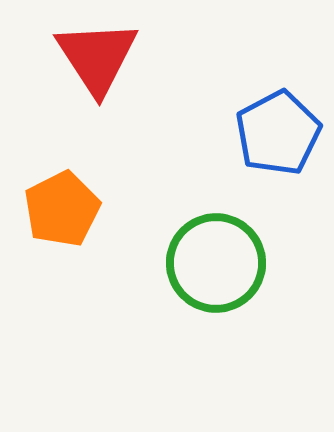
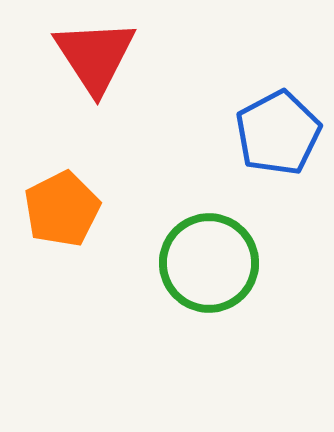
red triangle: moved 2 px left, 1 px up
green circle: moved 7 px left
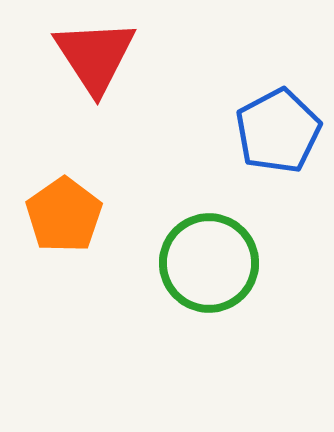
blue pentagon: moved 2 px up
orange pentagon: moved 2 px right, 6 px down; rotated 8 degrees counterclockwise
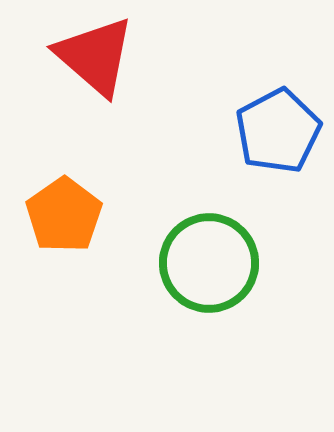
red triangle: rotated 16 degrees counterclockwise
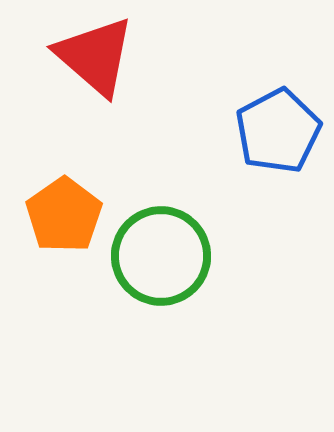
green circle: moved 48 px left, 7 px up
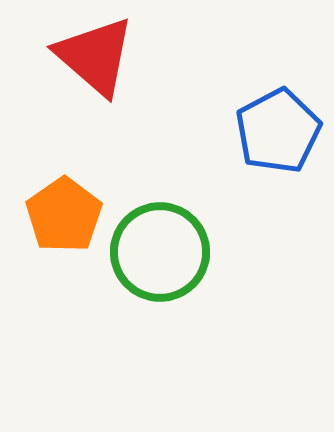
green circle: moved 1 px left, 4 px up
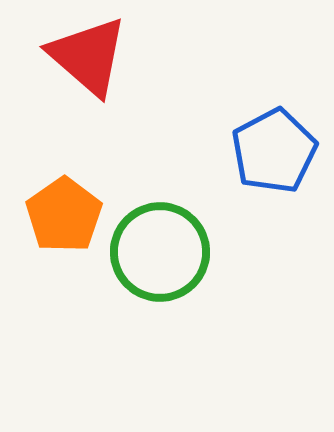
red triangle: moved 7 px left
blue pentagon: moved 4 px left, 20 px down
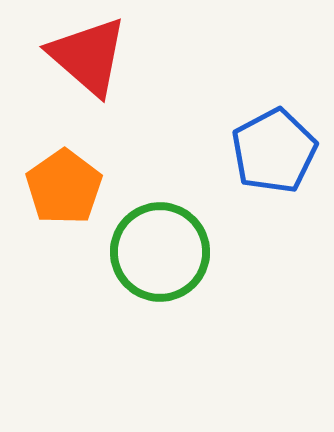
orange pentagon: moved 28 px up
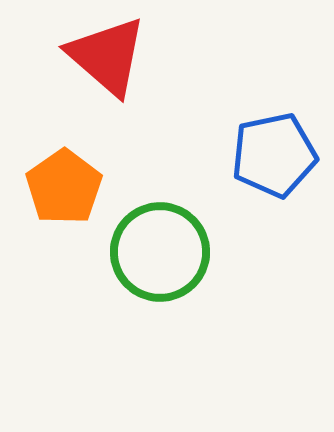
red triangle: moved 19 px right
blue pentagon: moved 4 px down; rotated 16 degrees clockwise
